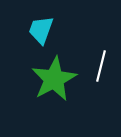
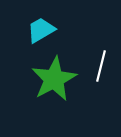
cyan trapezoid: rotated 40 degrees clockwise
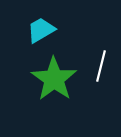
green star: rotated 9 degrees counterclockwise
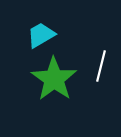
cyan trapezoid: moved 5 px down
